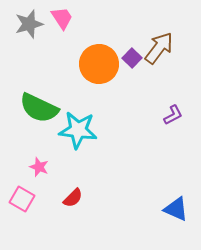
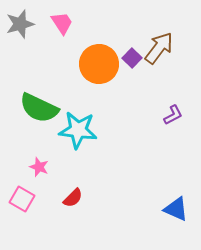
pink trapezoid: moved 5 px down
gray star: moved 9 px left
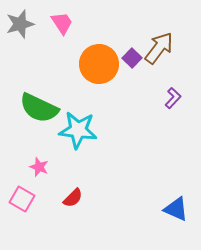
purple L-shape: moved 17 px up; rotated 20 degrees counterclockwise
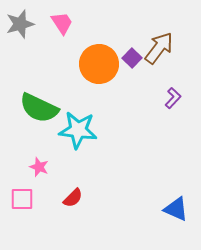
pink square: rotated 30 degrees counterclockwise
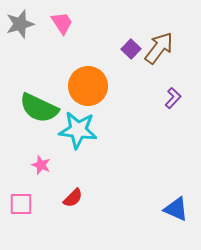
purple square: moved 1 px left, 9 px up
orange circle: moved 11 px left, 22 px down
pink star: moved 2 px right, 2 px up
pink square: moved 1 px left, 5 px down
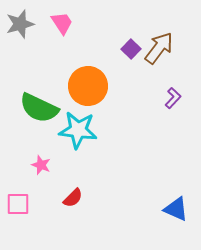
pink square: moved 3 px left
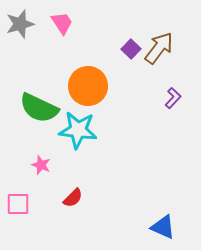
blue triangle: moved 13 px left, 18 px down
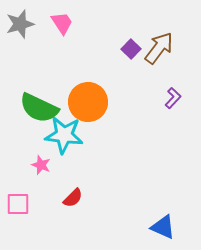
orange circle: moved 16 px down
cyan star: moved 14 px left, 5 px down
